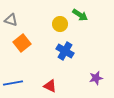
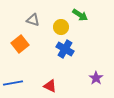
gray triangle: moved 22 px right
yellow circle: moved 1 px right, 3 px down
orange square: moved 2 px left, 1 px down
blue cross: moved 2 px up
purple star: rotated 24 degrees counterclockwise
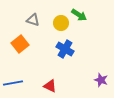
green arrow: moved 1 px left
yellow circle: moved 4 px up
purple star: moved 5 px right, 2 px down; rotated 16 degrees counterclockwise
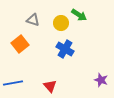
red triangle: rotated 24 degrees clockwise
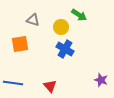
yellow circle: moved 4 px down
orange square: rotated 30 degrees clockwise
blue line: rotated 18 degrees clockwise
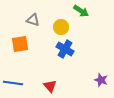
green arrow: moved 2 px right, 4 px up
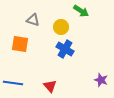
orange square: rotated 18 degrees clockwise
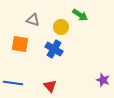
green arrow: moved 1 px left, 4 px down
blue cross: moved 11 px left
purple star: moved 2 px right
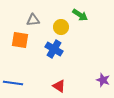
gray triangle: rotated 24 degrees counterclockwise
orange square: moved 4 px up
red triangle: moved 9 px right; rotated 16 degrees counterclockwise
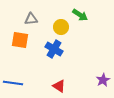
gray triangle: moved 2 px left, 1 px up
purple star: rotated 24 degrees clockwise
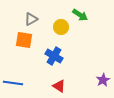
gray triangle: rotated 24 degrees counterclockwise
orange square: moved 4 px right
blue cross: moved 7 px down
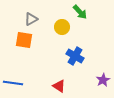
green arrow: moved 3 px up; rotated 14 degrees clockwise
yellow circle: moved 1 px right
blue cross: moved 21 px right
